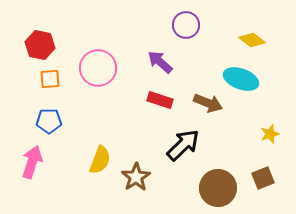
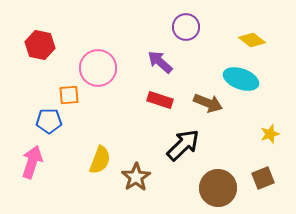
purple circle: moved 2 px down
orange square: moved 19 px right, 16 px down
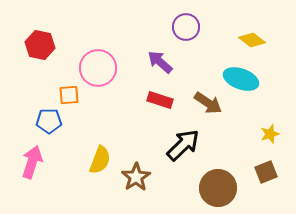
brown arrow: rotated 12 degrees clockwise
brown square: moved 3 px right, 6 px up
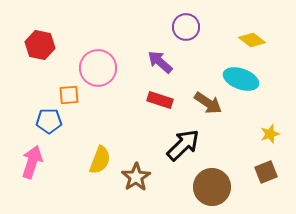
brown circle: moved 6 px left, 1 px up
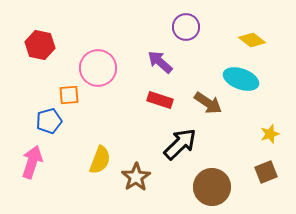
blue pentagon: rotated 15 degrees counterclockwise
black arrow: moved 3 px left, 1 px up
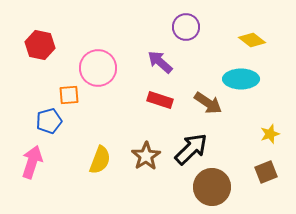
cyan ellipse: rotated 20 degrees counterclockwise
black arrow: moved 11 px right, 5 px down
brown star: moved 10 px right, 21 px up
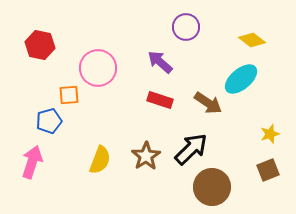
cyan ellipse: rotated 40 degrees counterclockwise
brown square: moved 2 px right, 2 px up
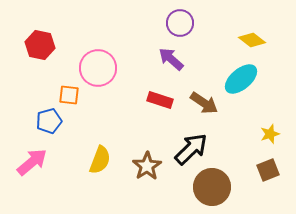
purple circle: moved 6 px left, 4 px up
purple arrow: moved 11 px right, 3 px up
orange square: rotated 10 degrees clockwise
brown arrow: moved 4 px left
brown star: moved 1 px right, 10 px down
pink arrow: rotated 32 degrees clockwise
